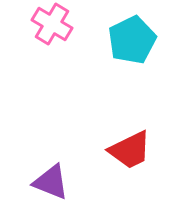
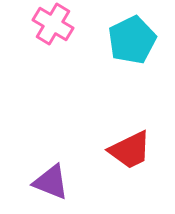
pink cross: moved 1 px right
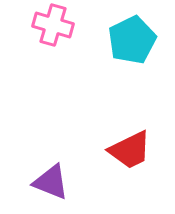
pink cross: moved 1 px down; rotated 15 degrees counterclockwise
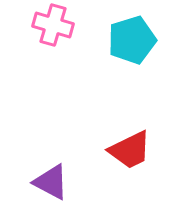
cyan pentagon: rotated 9 degrees clockwise
purple triangle: rotated 6 degrees clockwise
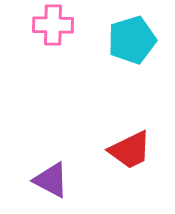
pink cross: rotated 15 degrees counterclockwise
purple triangle: moved 2 px up
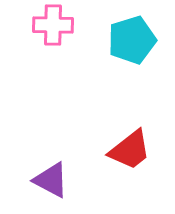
red trapezoid: rotated 12 degrees counterclockwise
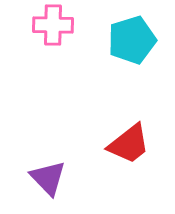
red trapezoid: moved 1 px left, 6 px up
purple triangle: moved 3 px left, 2 px up; rotated 18 degrees clockwise
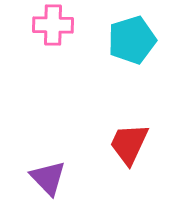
red trapezoid: rotated 153 degrees clockwise
